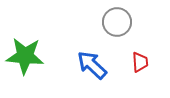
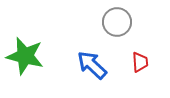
green star: rotated 9 degrees clockwise
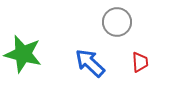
green star: moved 2 px left, 2 px up
blue arrow: moved 2 px left, 2 px up
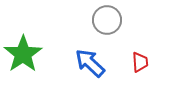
gray circle: moved 10 px left, 2 px up
green star: rotated 24 degrees clockwise
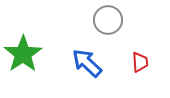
gray circle: moved 1 px right
blue arrow: moved 3 px left
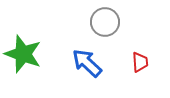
gray circle: moved 3 px left, 2 px down
green star: rotated 18 degrees counterclockwise
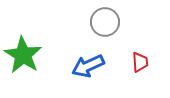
green star: moved 1 px down; rotated 12 degrees clockwise
blue arrow: moved 1 px right, 3 px down; rotated 68 degrees counterclockwise
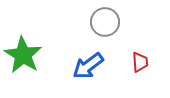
blue arrow: rotated 12 degrees counterclockwise
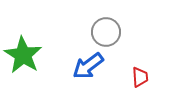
gray circle: moved 1 px right, 10 px down
red trapezoid: moved 15 px down
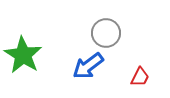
gray circle: moved 1 px down
red trapezoid: rotated 30 degrees clockwise
